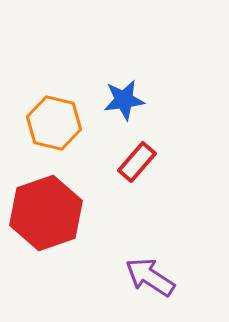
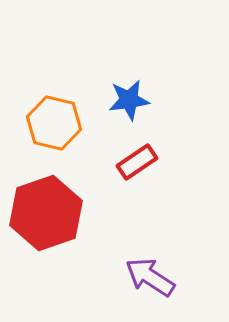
blue star: moved 5 px right
red rectangle: rotated 15 degrees clockwise
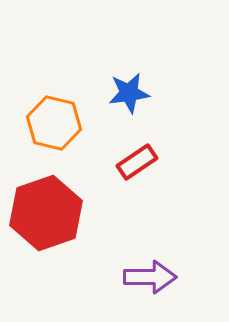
blue star: moved 7 px up
purple arrow: rotated 147 degrees clockwise
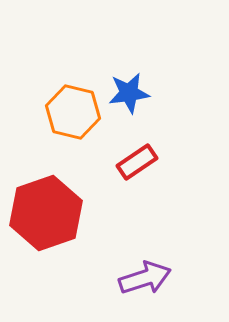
orange hexagon: moved 19 px right, 11 px up
purple arrow: moved 5 px left, 1 px down; rotated 18 degrees counterclockwise
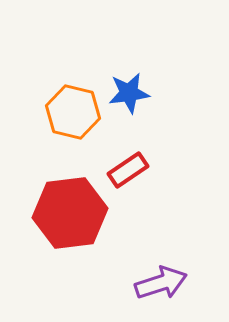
red rectangle: moved 9 px left, 8 px down
red hexagon: moved 24 px right; rotated 12 degrees clockwise
purple arrow: moved 16 px right, 5 px down
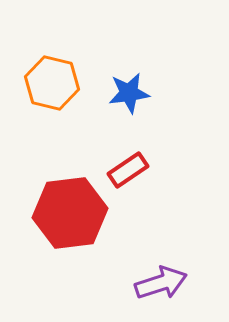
orange hexagon: moved 21 px left, 29 px up
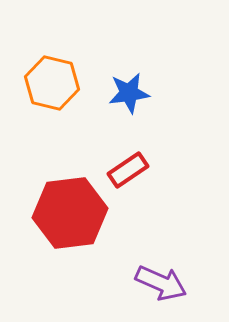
purple arrow: rotated 42 degrees clockwise
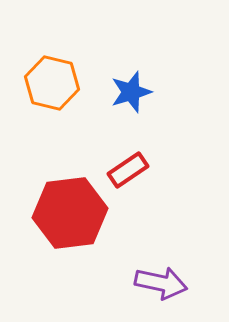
blue star: moved 2 px right, 1 px up; rotated 9 degrees counterclockwise
purple arrow: rotated 12 degrees counterclockwise
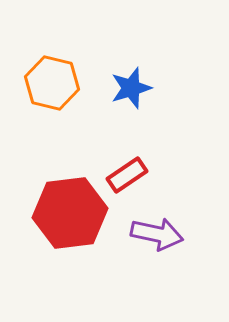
blue star: moved 4 px up
red rectangle: moved 1 px left, 5 px down
purple arrow: moved 4 px left, 49 px up
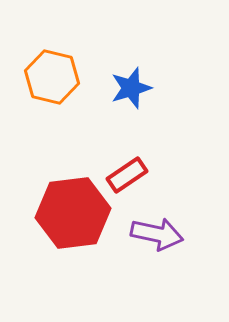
orange hexagon: moved 6 px up
red hexagon: moved 3 px right
